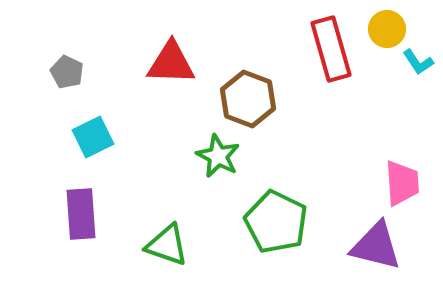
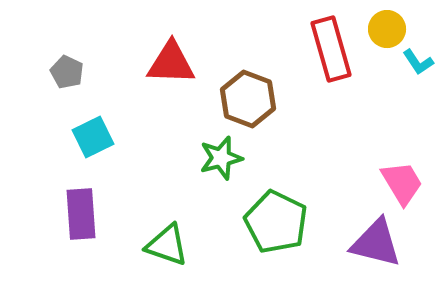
green star: moved 3 px right, 2 px down; rotated 30 degrees clockwise
pink trapezoid: rotated 27 degrees counterclockwise
purple triangle: moved 3 px up
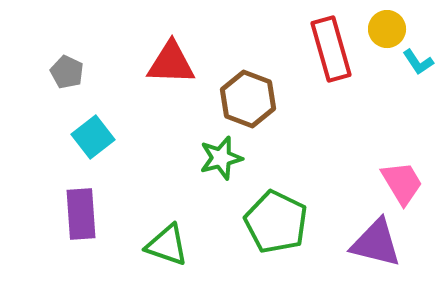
cyan square: rotated 12 degrees counterclockwise
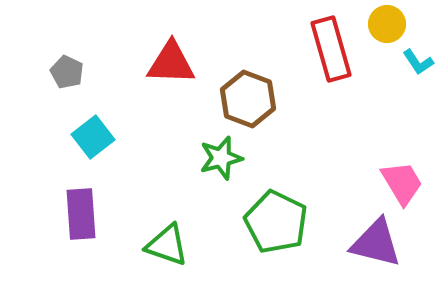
yellow circle: moved 5 px up
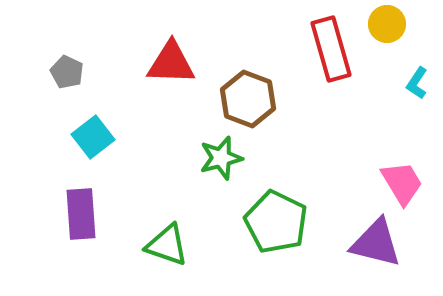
cyan L-shape: moved 1 px left, 21 px down; rotated 68 degrees clockwise
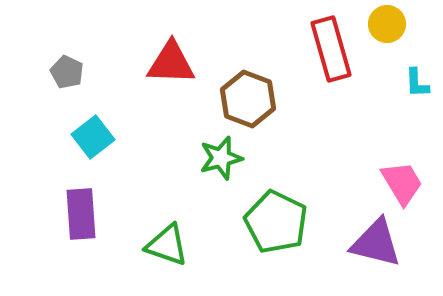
cyan L-shape: rotated 36 degrees counterclockwise
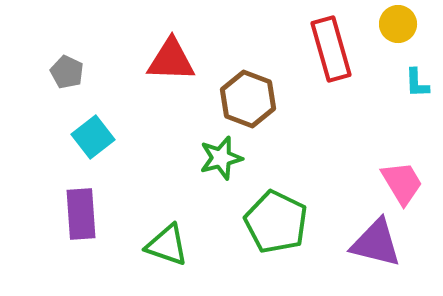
yellow circle: moved 11 px right
red triangle: moved 3 px up
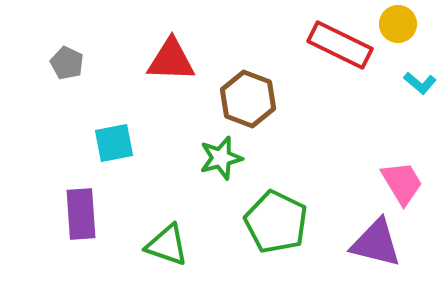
red rectangle: moved 9 px right, 4 px up; rotated 48 degrees counterclockwise
gray pentagon: moved 9 px up
cyan L-shape: moved 3 px right; rotated 48 degrees counterclockwise
cyan square: moved 21 px right, 6 px down; rotated 27 degrees clockwise
